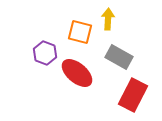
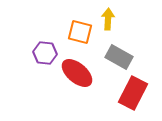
purple hexagon: rotated 15 degrees counterclockwise
red rectangle: moved 2 px up
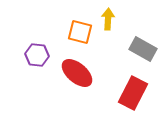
purple hexagon: moved 8 px left, 2 px down
gray rectangle: moved 24 px right, 8 px up
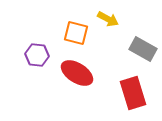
yellow arrow: rotated 115 degrees clockwise
orange square: moved 4 px left, 1 px down
red ellipse: rotated 8 degrees counterclockwise
red rectangle: rotated 44 degrees counterclockwise
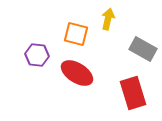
yellow arrow: rotated 105 degrees counterclockwise
orange square: moved 1 px down
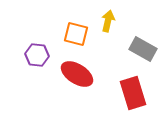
yellow arrow: moved 2 px down
red ellipse: moved 1 px down
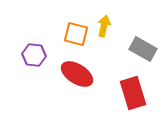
yellow arrow: moved 4 px left, 5 px down
purple hexagon: moved 3 px left
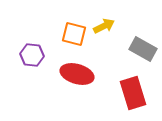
yellow arrow: rotated 50 degrees clockwise
orange square: moved 2 px left
purple hexagon: moved 2 px left
red ellipse: rotated 16 degrees counterclockwise
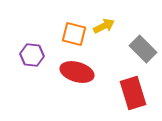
gray rectangle: rotated 16 degrees clockwise
red ellipse: moved 2 px up
